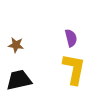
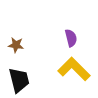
yellow L-shape: rotated 56 degrees counterclockwise
black trapezoid: rotated 88 degrees clockwise
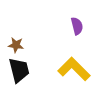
purple semicircle: moved 6 px right, 12 px up
black trapezoid: moved 10 px up
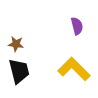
brown star: moved 1 px up
black trapezoid: moved 1 px down
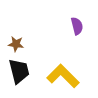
yellow L-shape: moved 11 px left, 7 px down
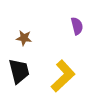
brown star: moved 8 px right, 6 px up
yellow L-shape: rotated 92 degrees clockwise
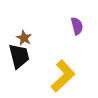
brown star: rotated 21 degrees clockwise
black trapezoid: moved 15 px up
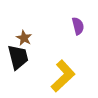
purple semicircle: moved 1 px right
black trapezoid: moved 1 px left, 1 px down
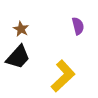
brown star: moved 3 px left, 9 px up
black trapezoid: rotated 56 degrees clockwise
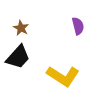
brown star: moved 1 px up
yellow L-shape: rotated 76 degrees clockwise
